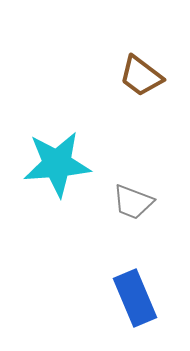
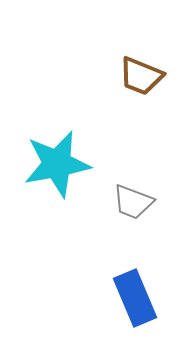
brown trapezoid: rotated 15 degrees counterclockwise
cyan star: rotated 6 degrees counterclockwise
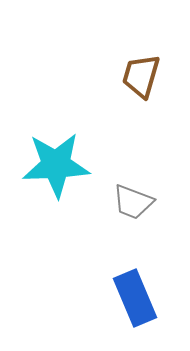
brown trapezoid: rotated 84 degrees clockwise
cyan star: moved 1 px left, 1 px down; rotated 8 degrees clockwise
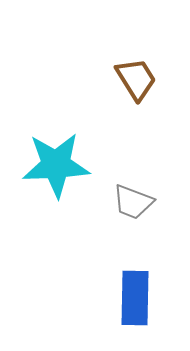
brown trapezoid: moved 5 px left, 3 px down; rotated 132 degrees clockwise
blue rectangle: rotated 24 degrees clockwise
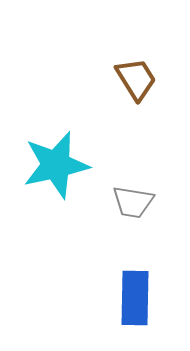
cyan star: rotated 10 degrees counterclockwise
gray trapezoid: rotated 12 degrees counterclockwise
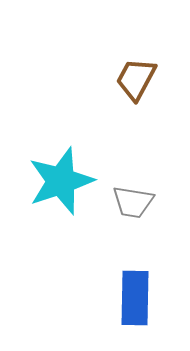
brown trapezoid: rotated 120 degrees counterclockwise
cyan star: moved 5 px right, 16 px down; rotated 6 degrees counterclockwise
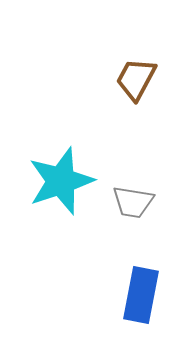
blue rectangle: moved 6 px right, 3 px up; rotated 10 degrees clockwise
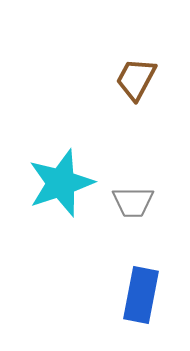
cyan star: moved 2 px down
gray trapezoid: rotated 9 degrees counterclockwise
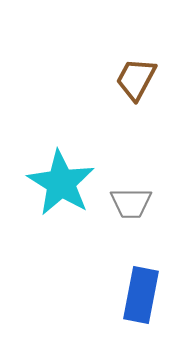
cyan star: rotated 22 degrees counterclockwise
gray trapezoid: moved 2 px left, 1 px down
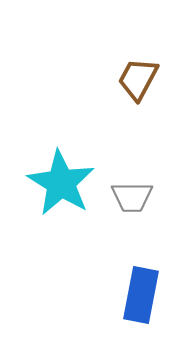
brown trapezoid: moved 2 px right
gray trapezoid: moved 1 px right, 6 px up
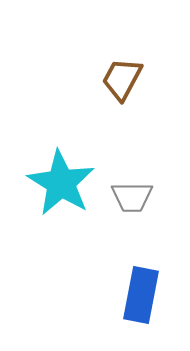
brown trapezoid: moved 16 px left
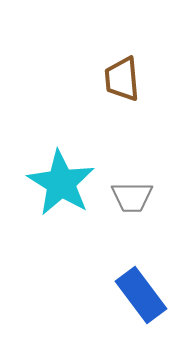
brown trapezoid: rotated 33 degrees counterclockwise
blue rectangle: rotated 48 degrees counterclockwise
